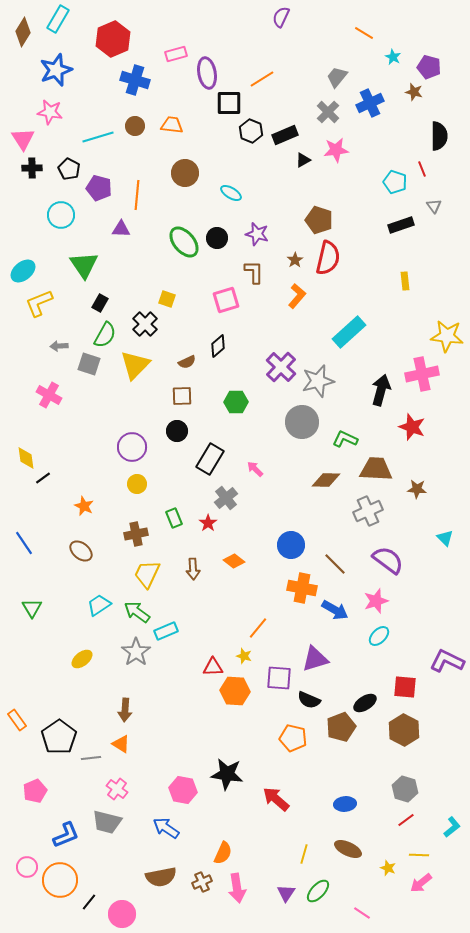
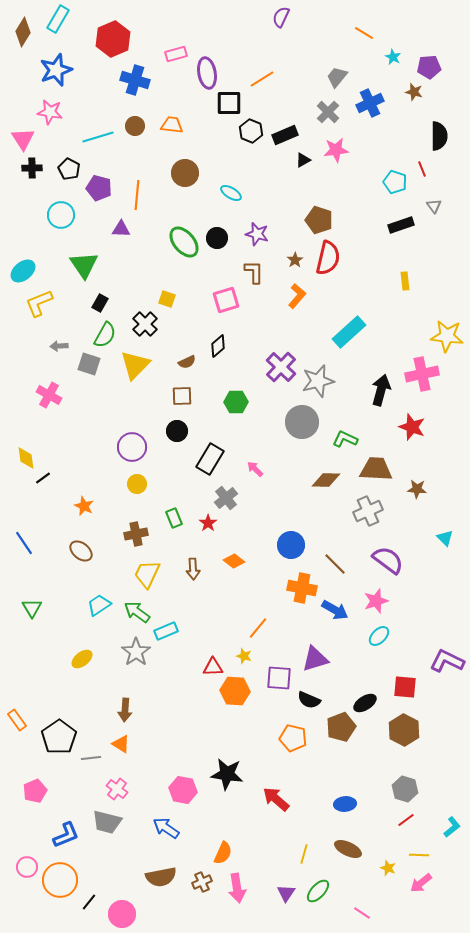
purple pentagon at (429, 67): rotated 20 degrees counterclockwise
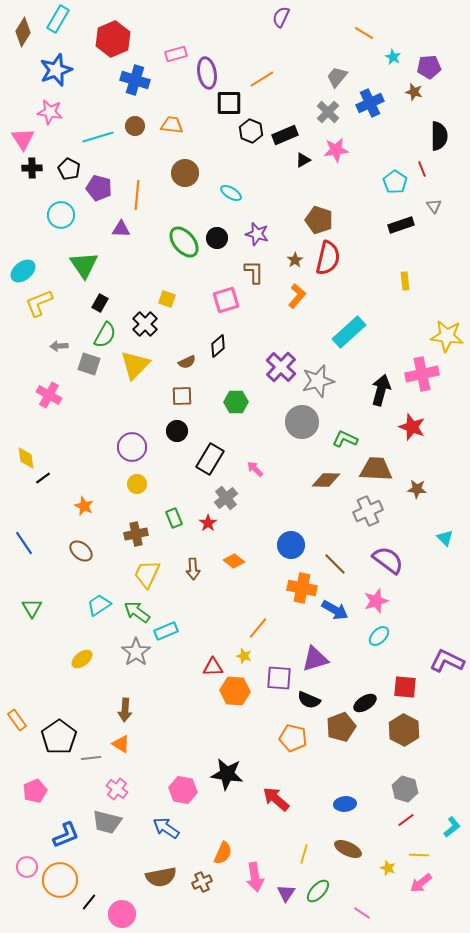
cyan pentagon at (395, 182): rotated 15 degrees clockwise
pink arrow at (237, 888): moved 18 px right, 11 px up
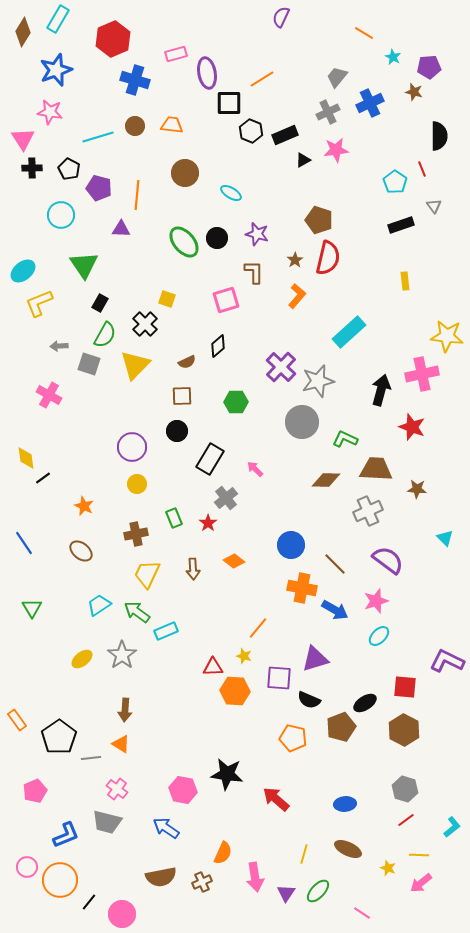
gray cross at (328, 112): rotated 20 degrees clockwise
gray star at (136, 652): moved 14 px left, 3 px down
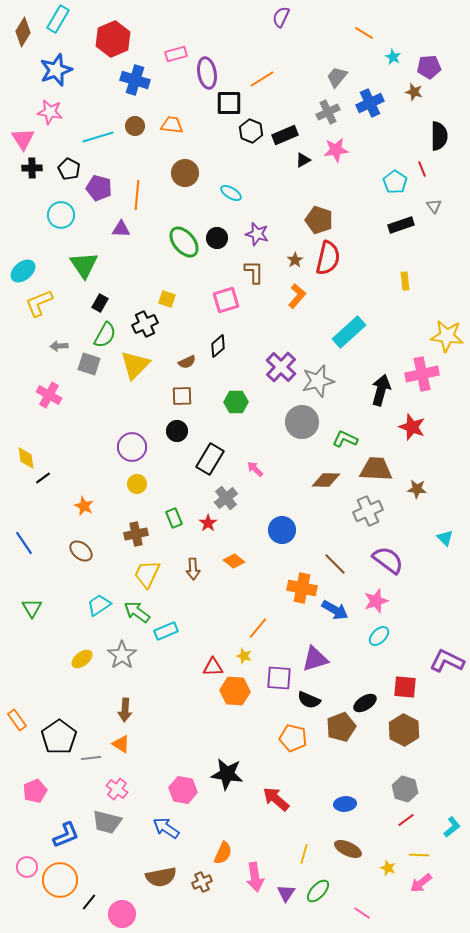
black cross at (145, 324): rotated 20 degrees clockwise
blue circle at (291, 545): moved 9 px left, 15 px up
